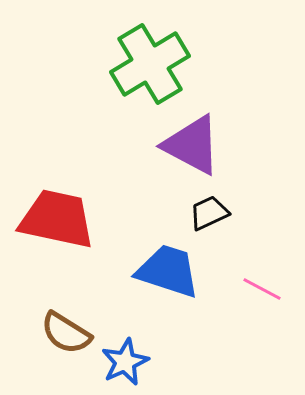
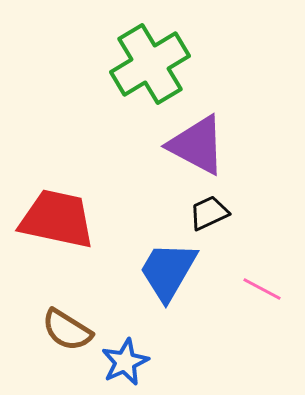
purple triangle: moved 5 px right
blue trapezoid: rotated 78 degrees counterclockwise
brown semicircle: moved 1 px right, 3 px up
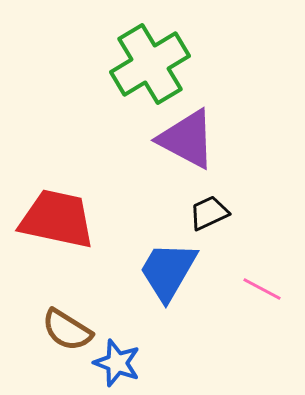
purple triangle: moved 10 px left, 6 px up
blue star: moved 8 px left, 1 px down; rotated 27 degrees counterclockwise
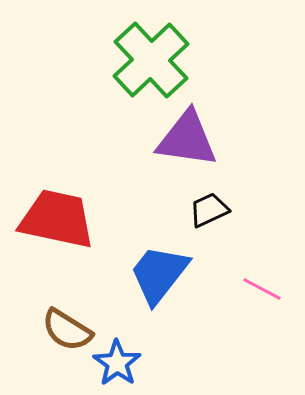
green cross: moved 1 px right, 4 px up; rotated 12 degrees counterclockwise
purple triangle: rotated 20 degrees counterclockwise
black trapezoid: moved 3 px up
blue trapezoid: moved 9 px left, 3 px down; rotated 8 degrees clockwise
blue star: rotated 15 degrees clockwise
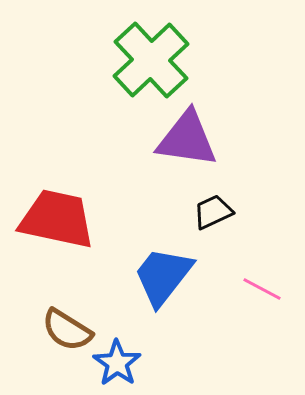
black trapezoid: moved 4 px right, 2 px down
blue trapezoid: moved 4 px right, 2 px down
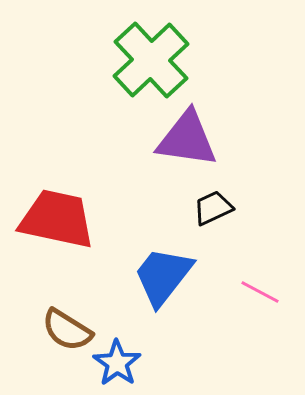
black trapezoid: moved 4 px up
pink line: moved 2 px left, 3 px down
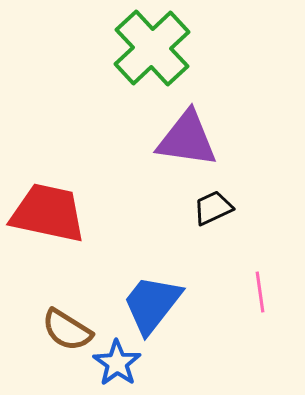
green cross: moved 1 px right, 12 px up
red trapezoid: moved 9 px left, 6 px up
blue trapezoid: moved 11 px left, 28 px down
pink line: rotated 54 degrees clockwise
